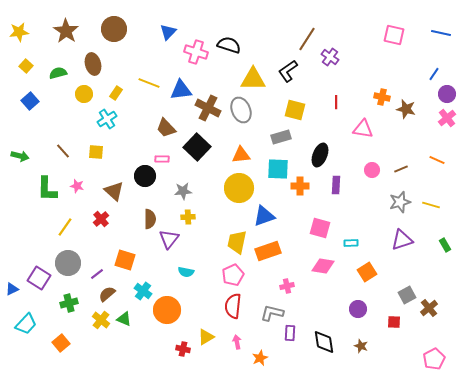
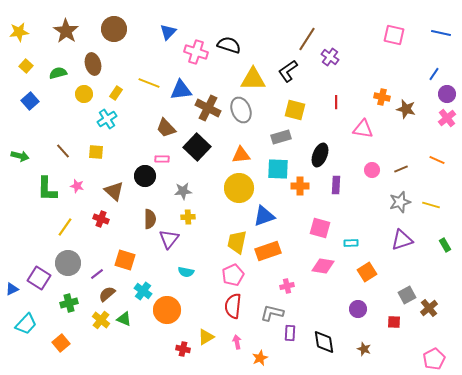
red cross at (101, 219): rotated 28 degrees counterclockwise
brown star at (361, 346): moved 3 px right, 3 px down
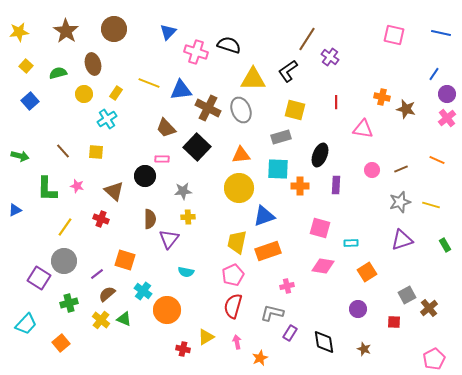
gray circle at (68, 263): moved 4 px left, 2 px up
blue triangle at (12, 289): moved 3 px right, 79 px up
red semicircle at (233, 306): rotated 10 degrees clockwise
purple rectangle at (290, 333): rotated 28 degrees clockwise
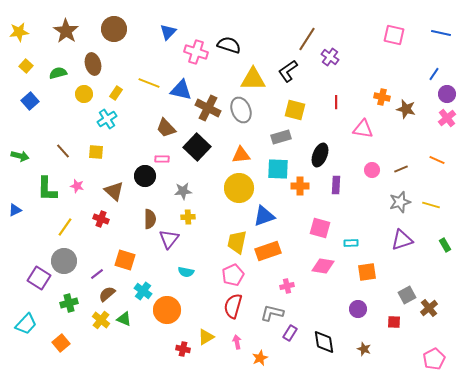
blue triangle at (181, 90): rotated 20 degrees clockwise
orange square at (367, 272): rotated 24 degrees clockwise
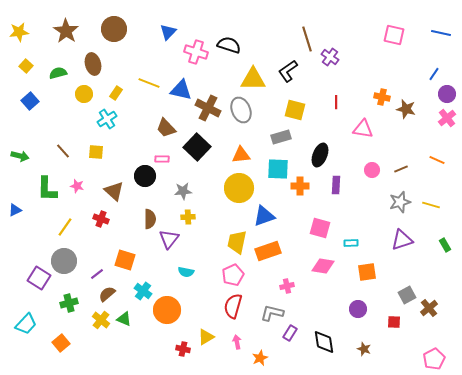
brown line at (307, 39): rotated 50 degrees counterclockwise
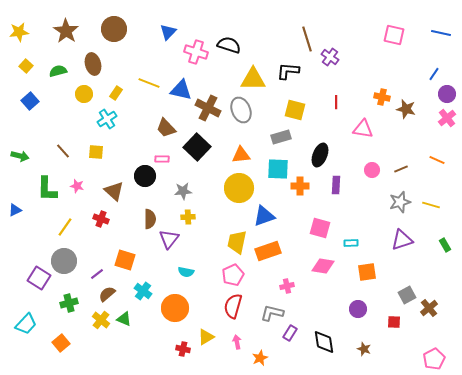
black L-shape at (288, 71): rotated 40 degrees clockwise
green semicircle at (58, 73): moved 2 px up
orange circle at (167, 310): moved 8 px right, 2 px up
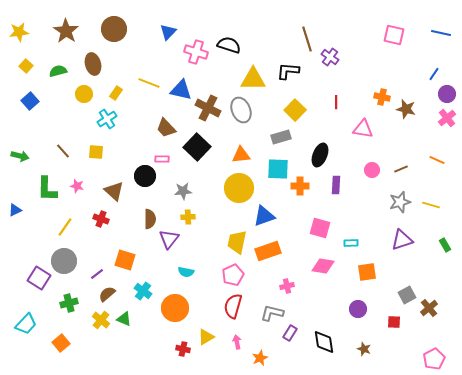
yellow square at (295, 110): rotated 30 degrees clockwise
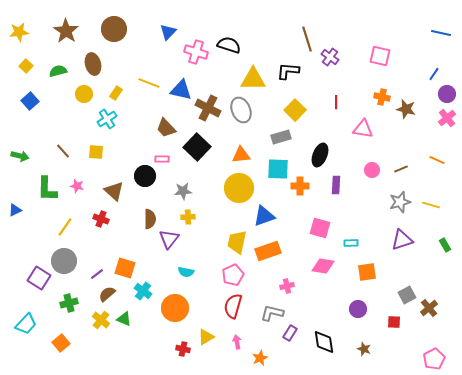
pink square at (394, 35): moved 14 px left, 21 px down
orange square at (125, 260): moved 8 px down
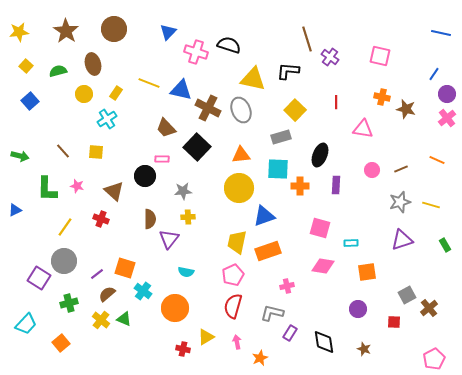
yellow triangle at (253, 79): rotated 12 degrees clockwise
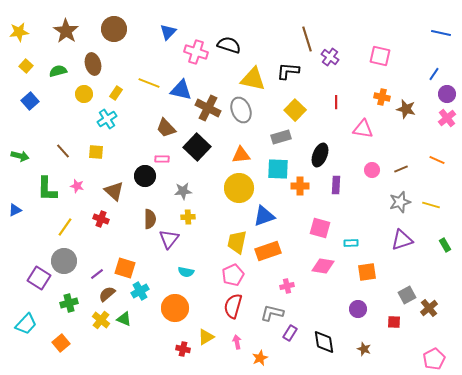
cyan cross at (143, 291): moved 3 px left; rotated 24 degrees clockwise
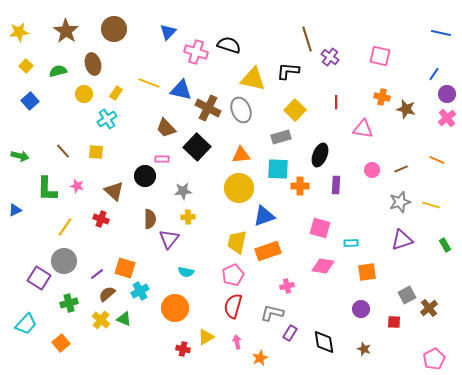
purple circle at (358, 309): moved 3 px right
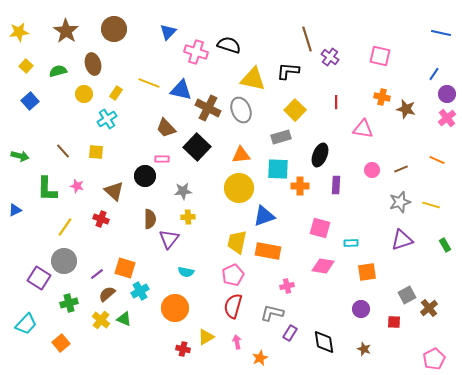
orange rectangle at (268, 251): rotated 30 degrees clockwise
